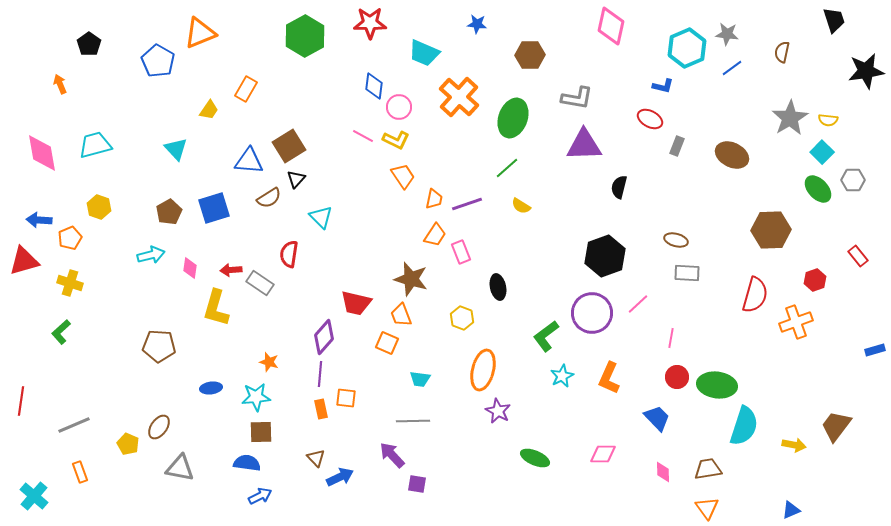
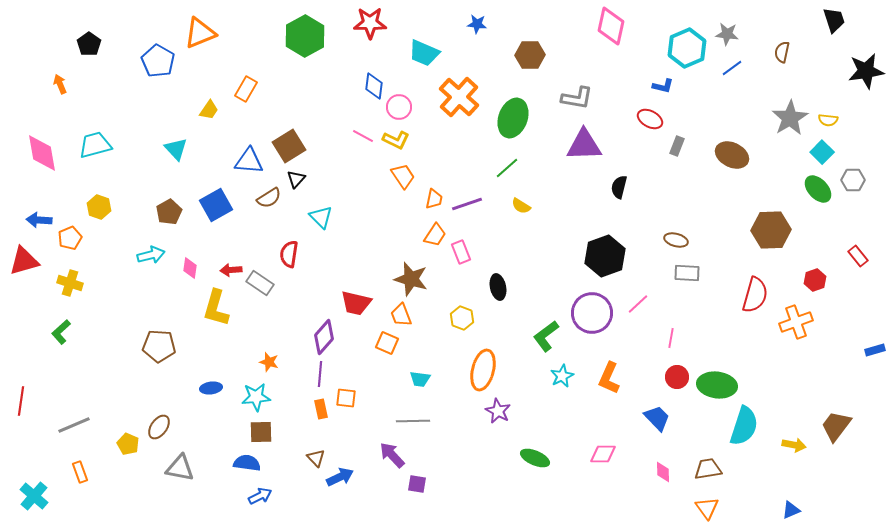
blue square at (214, 208): moved 2 px right, 3 px up; rotated 12 degrees counterclockwise
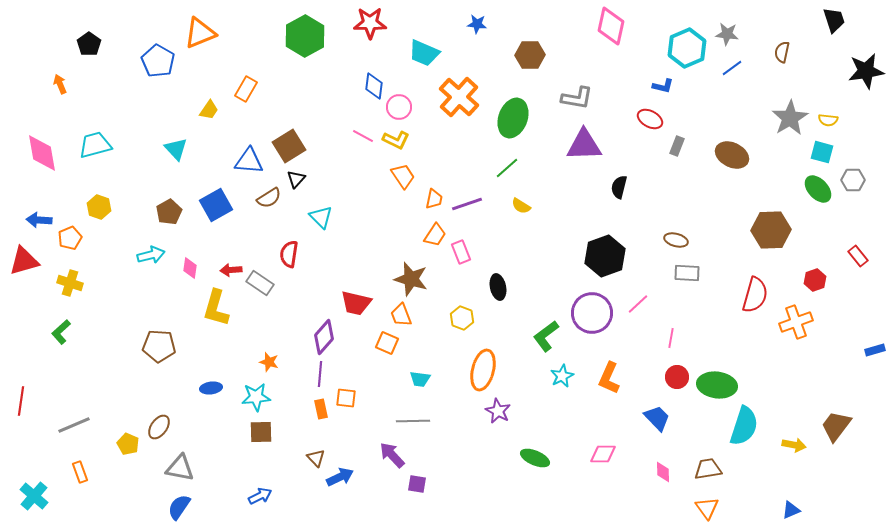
cyan square at (822, 152): rotated 30 degrees counterclockwise
blue semicircle at (247, 463): moved 68 px left, 44 px down; rotated 64 degrees counterclockwise
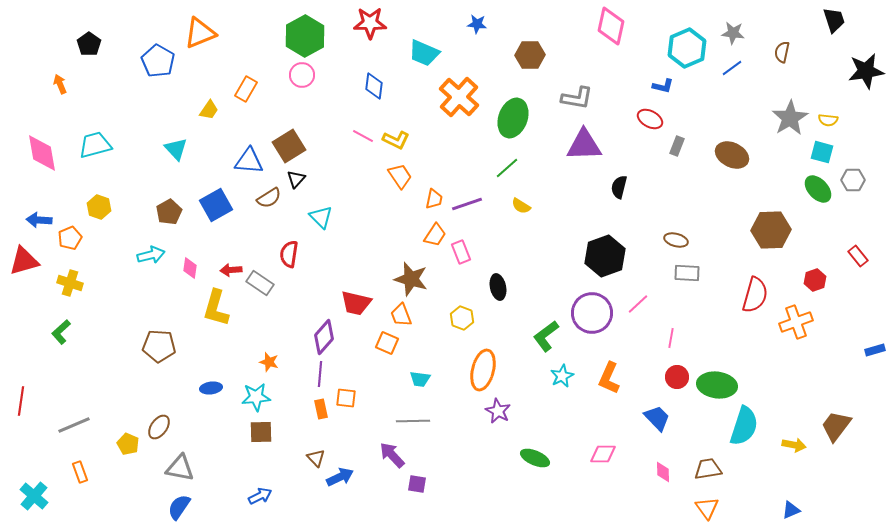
gray star at (727, 34): moved 6 px right, 1 px up
pink circle at (399, 107): moved 97 px left, 32 px up
orange trapezoid at (403, 176): moved 3 px left
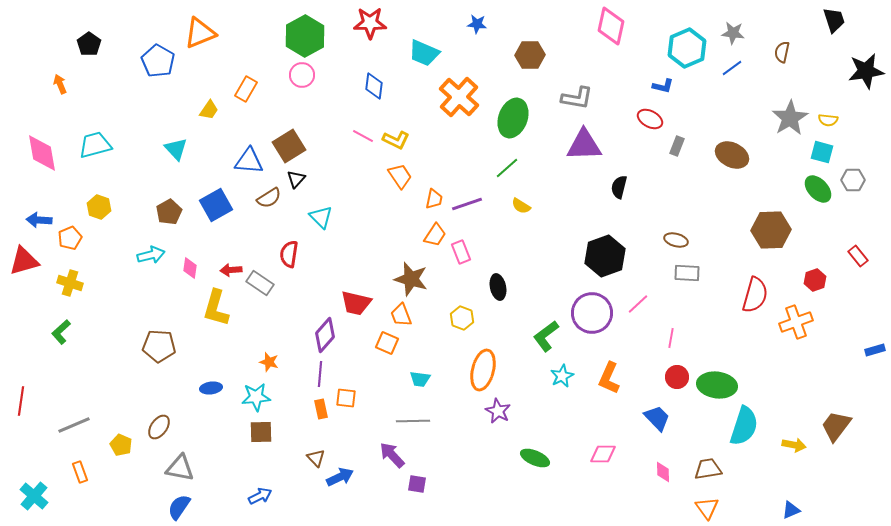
purple diamond at (324, 337): moved 1 px right, 2 px up
yellow pentagon at (128, 444): moved 7 px left, 1 px down
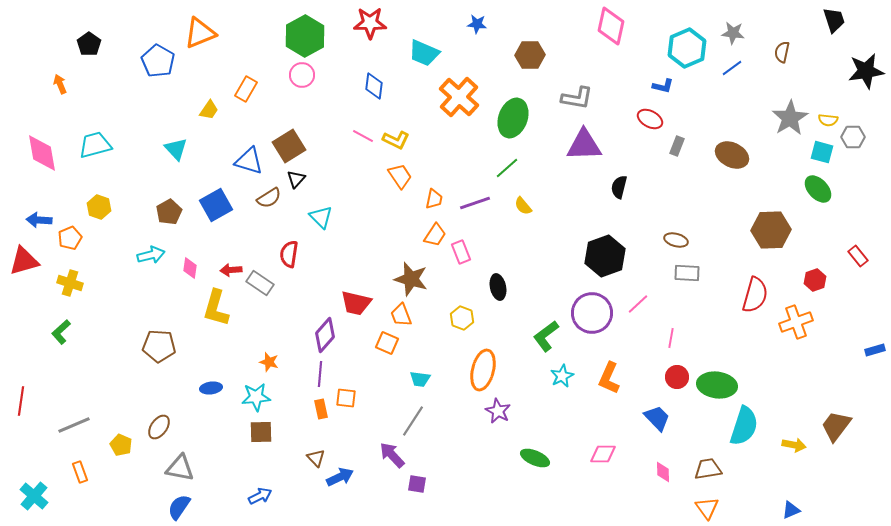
blue triangle at (249, 161): rotated 12 degrees clockwise
gray hexagon at (853, 180): moved 43 px up
purple line at (467, 204): moved 8 px right, 1 px up
yellow semicircle at (521, 206): moved 2 px right; rotated 18 degrees clockwise
gray line at (413, 421): rotated 56 degrees counterclockwise
